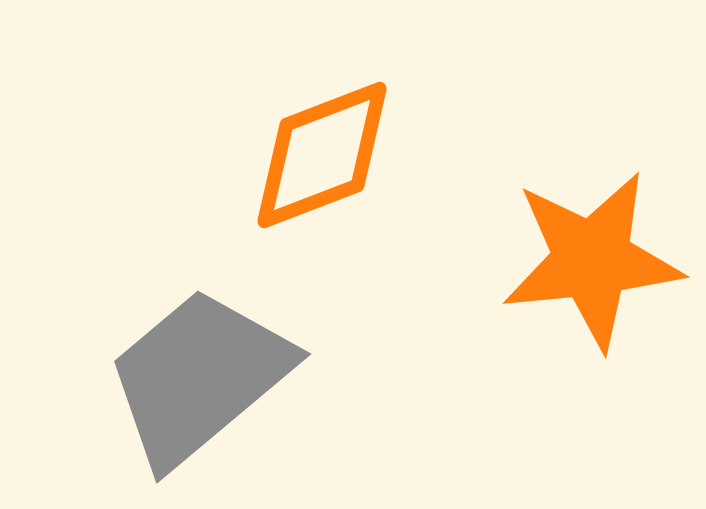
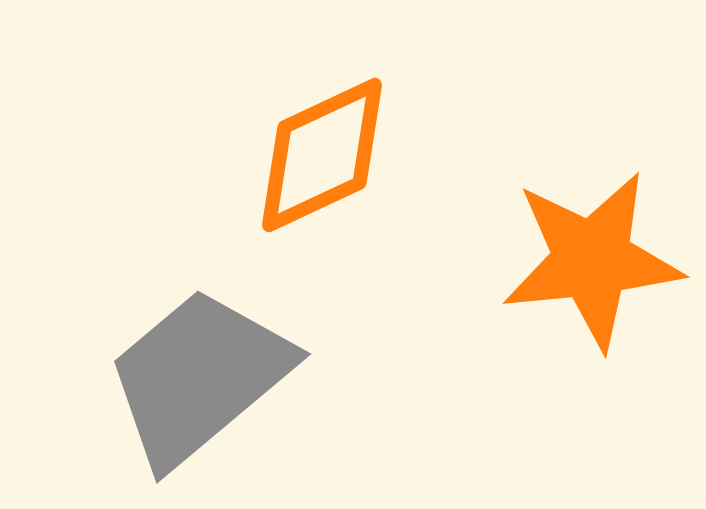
orange diamond: rotated 4 degrees counterclockwise
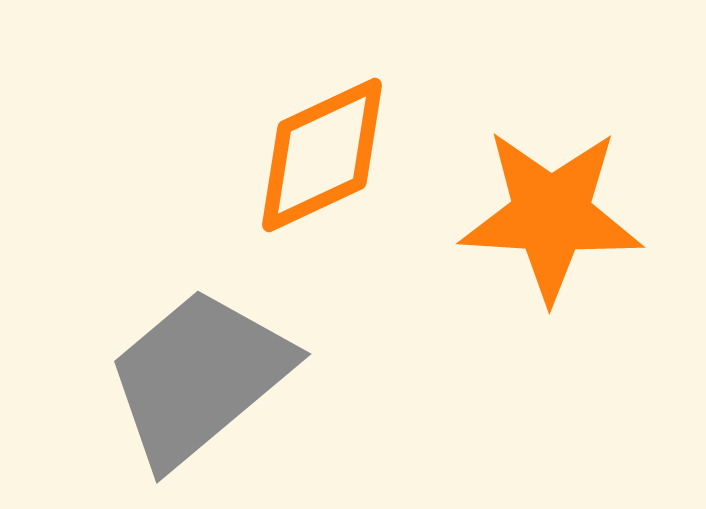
orange star: moved 41 px left, 45 px up; rotated 9 degrees clockwise
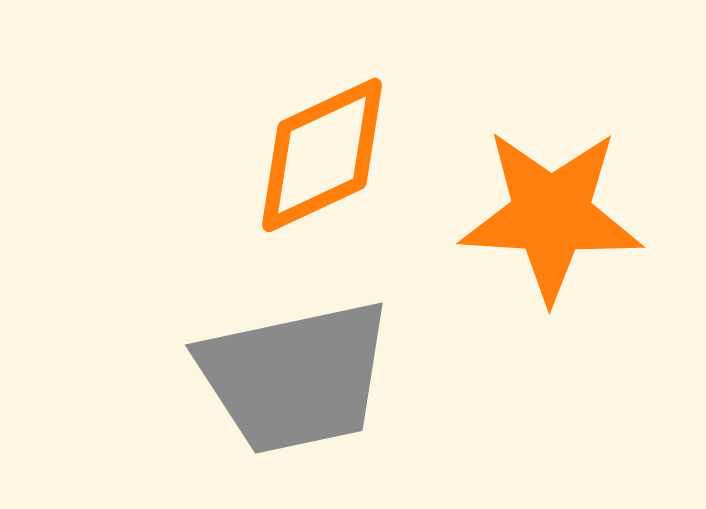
gray trapezoid: moved 96 px right; rotated 152 degrees counterclockwise
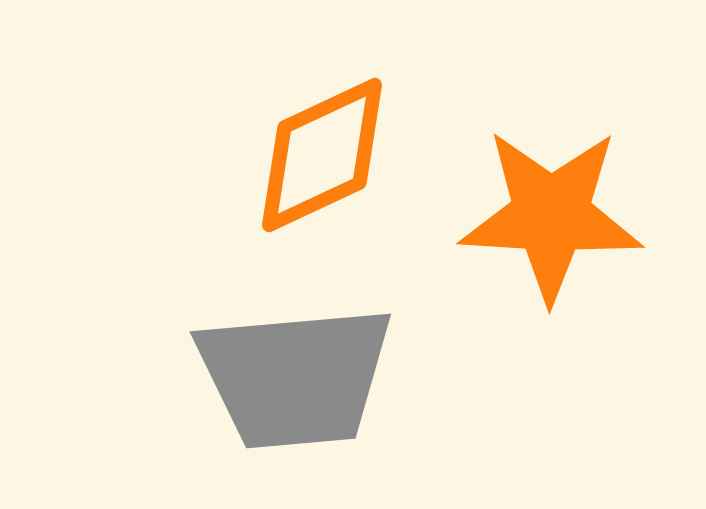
gray trapezoid: rotated 7 degrees clockwise
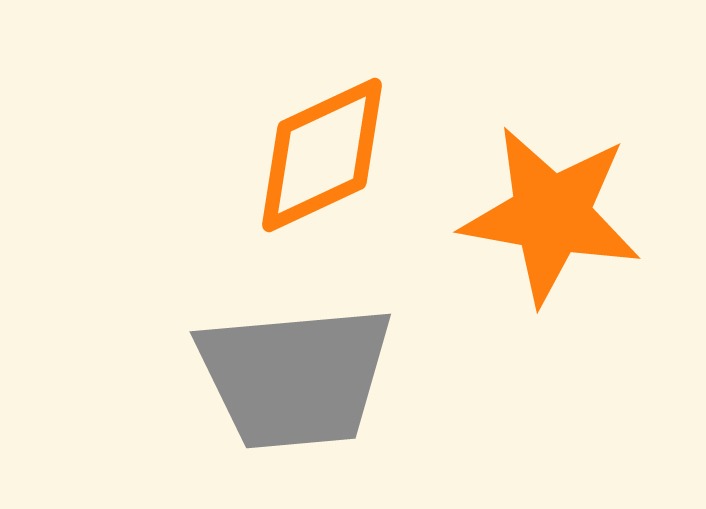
orange star: rotated 7 degrees clockwise
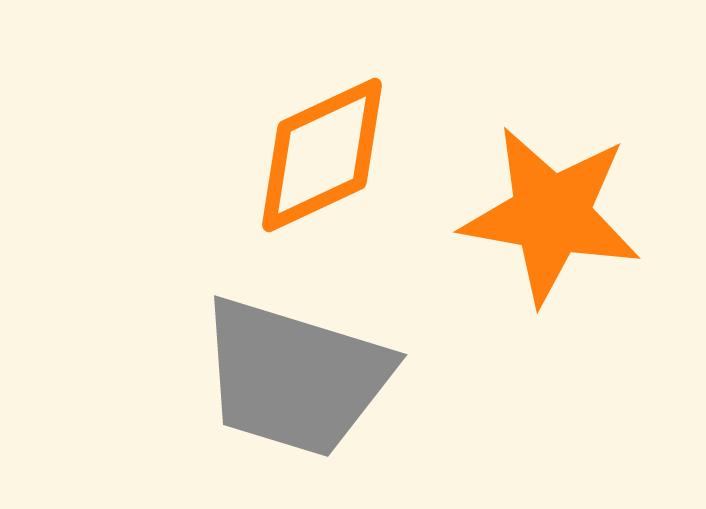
gray trapezoid: rotated 22 degrees clockwise
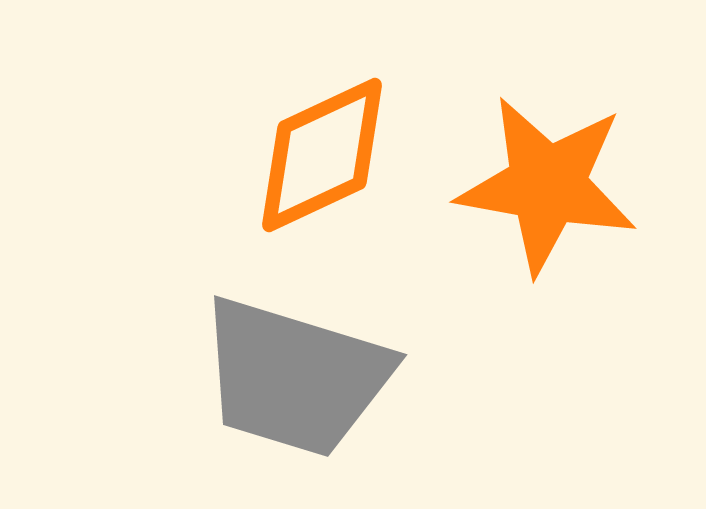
orange star: moved 4 px left, 30 px up
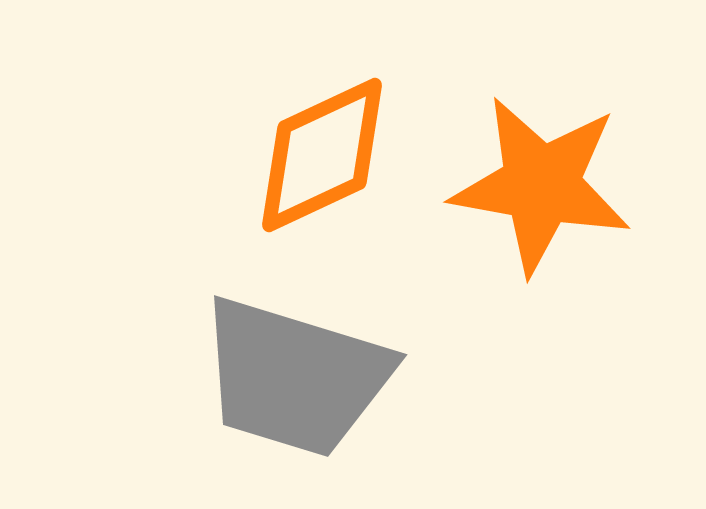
orange star: moved 6 px left
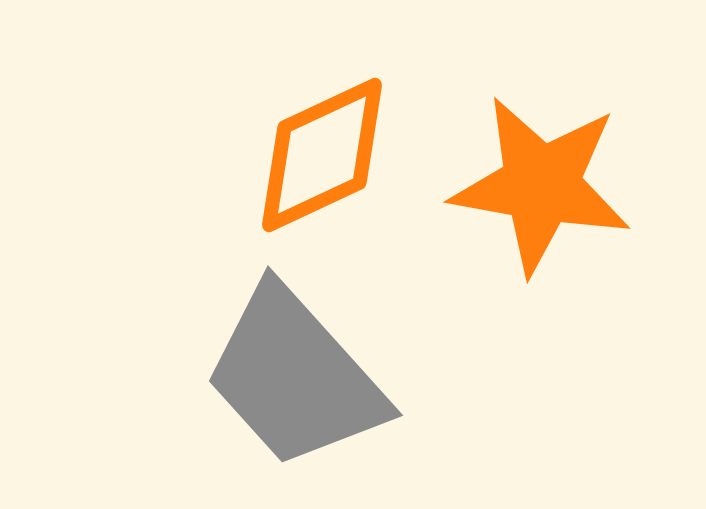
gray trapezoid: rotated 31 degrees clockwise
